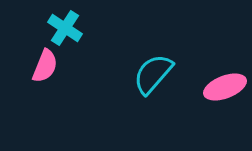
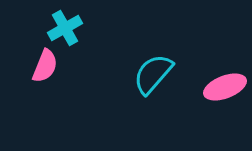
cyan cross: rotated 28 degrees clockwise
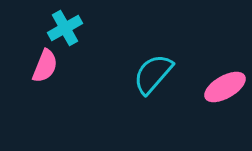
pink ellipse: rotated 9 degrees counterclockwise
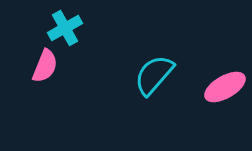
cyan semicircle: moved 1 px right, 1 px down
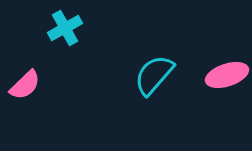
pink semicircle: moved 20 px left, 19 px down; rotated 24 degrees clockwise
pink ellipse: moved 2 px right, 12 px up; rotated 12 degrees clockwise
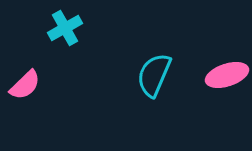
cyan semicircle: rotated 18 degrees counterclockwise
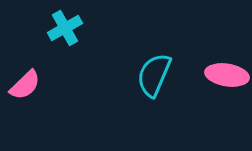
pink ellipse: rotated 27 degrees clockwise
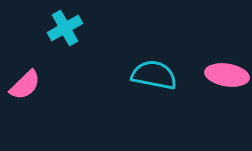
cyan semicircle: rotated 78 degrees clockwise
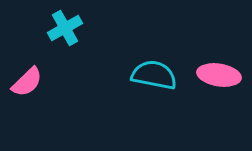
pink ellipse: moved 8 px left
pink semicircle: moved 2 px right, 3 px up
